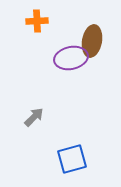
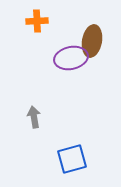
gray arrow: rotated 55 degrees counterclockwise
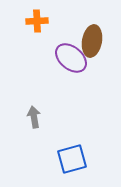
purple ellipse: rotated 52 degrees clockwise
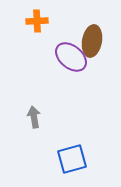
purple ellipse: moved 1 px up
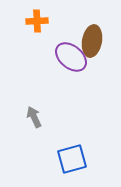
gray arrow: rotated 15 degrees counterclockwise
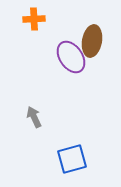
orange cross: moved 3 px left, 2 px up
purple ellipse: rotated 16 degrees clockwise
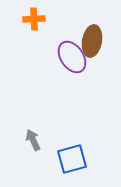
purple ellipse: moved 1 px right
gray arrow: moved 1 px left, 23 px down
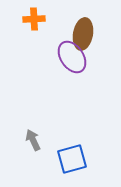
brown ellipse: moved 9 px left, 7 px up
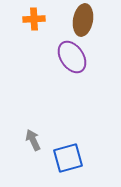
brown ellipse: moved 14 px up
blue square: moved 4 px left, 1 px up
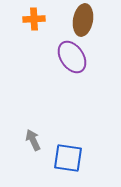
blue square: rotated 24 degrees clockwise
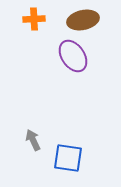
brown ellipse: rotated 68 degrees clockwise
purple ellipse: moved 1 px right, 1 px up
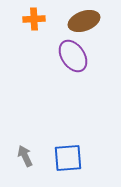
brown ellipse: moved 1 px right, 1 px down; rotated 8 degrees counterclockwise
gray arrow: moved 8 px left, 16 px down
blue square: rotated 12 degrees counterclockwise
